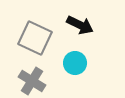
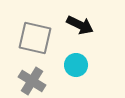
gray square: rotated 12 degrees counterclockwise
cyan circle: moved 1 px right, 2 px down
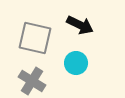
cyan circle: moved 2 px up
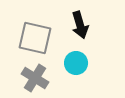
black arrow: rotated 48 degrees clockwise
gray cross: moved 3 px right, 3 px up
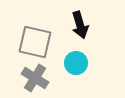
gray square: moved 4 px down
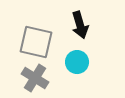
gray square: moved 1 px right
cyan circle: moved 1 px right, 1 px up
